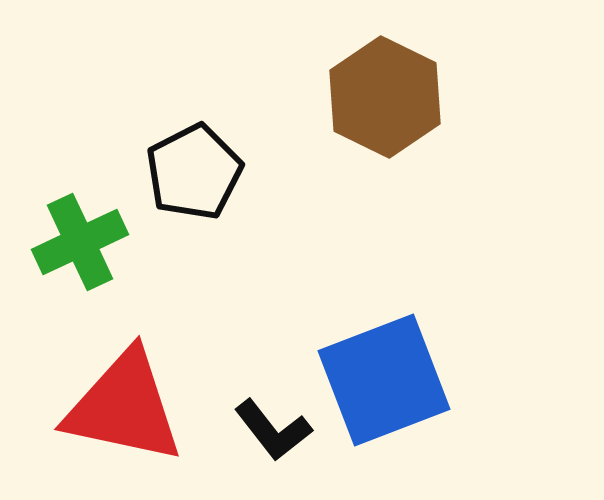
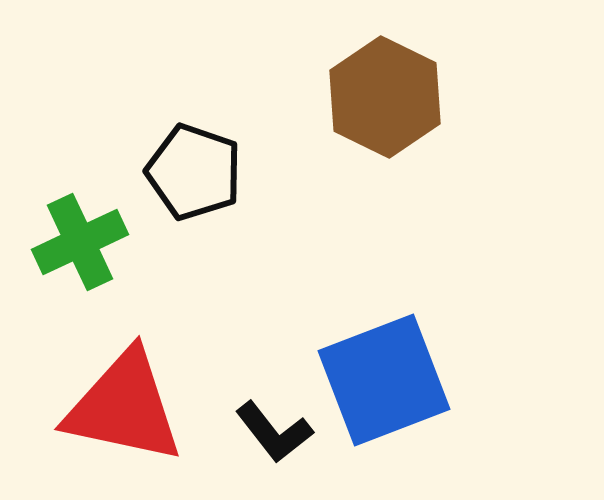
black pentagon: rotated 26 degrees counterclockwise
black L-shape: moved 1 px right, 2 px down
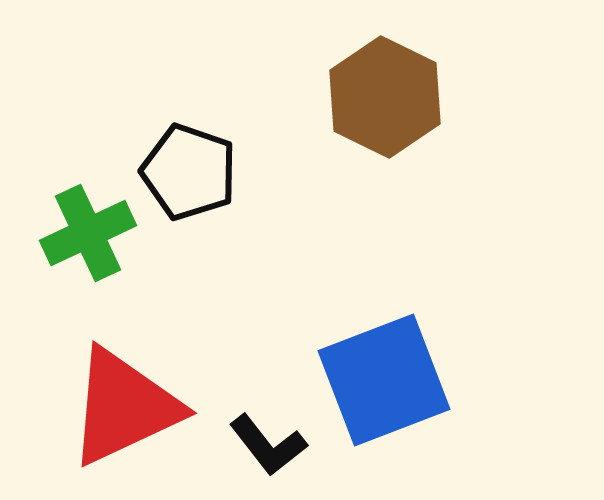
black pentagon: moved 5 px left
green cross: moved 8 px right, 9 px up
red triangle: rotated 37 degrees counterclockwise
black L-shape: moved 6 px left, 13 px down
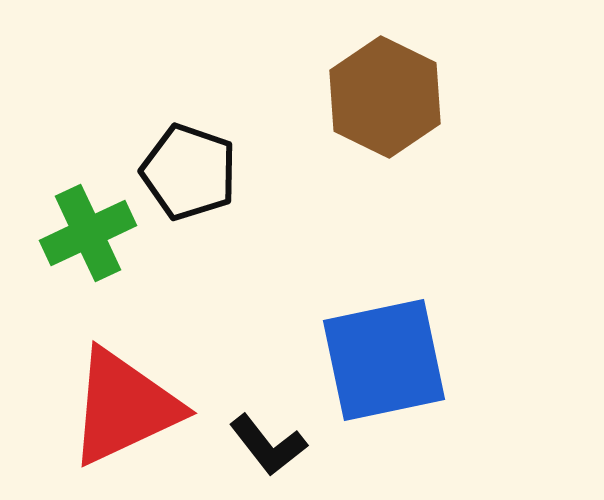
blue square: moved 20 px up; rotated 9 degrees clockwise
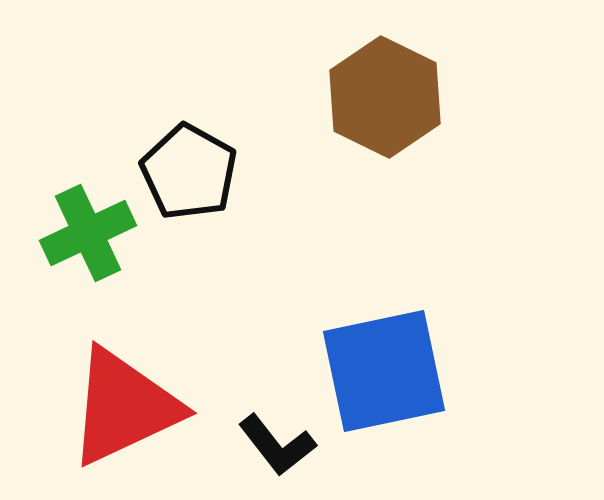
black pentagon: rotated 10 degrees clockwise
blue square: moved 11 px down
black L-shape: moved 9 px right
